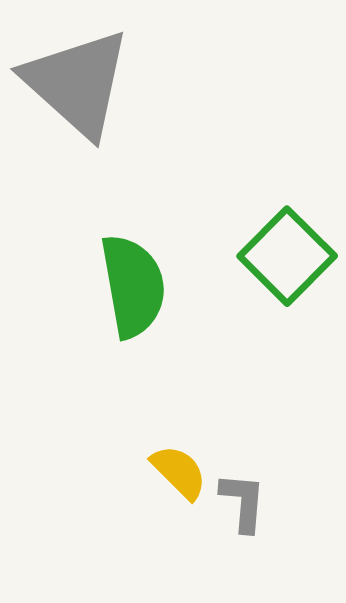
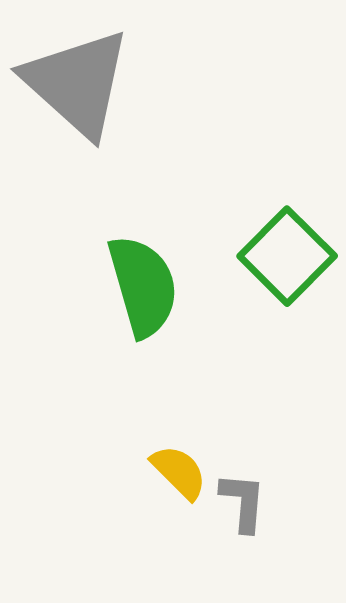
green semicircle: moved 10 px right; rotated 6 degrees counterclockwise
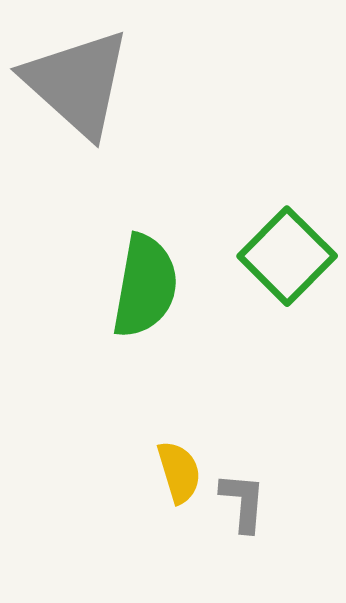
green semicircle: moved 2 px right; rotated 26 degrees clockwise
yellow semicircle: rotated 28 degrees clockwise
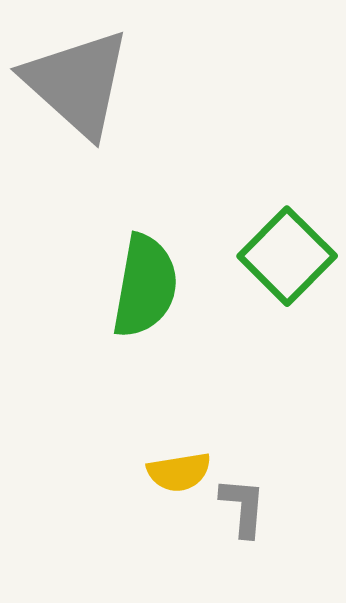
yellow semicircle: rotated 98 degrees clockwise
gray L-shape: moved 5 px down
